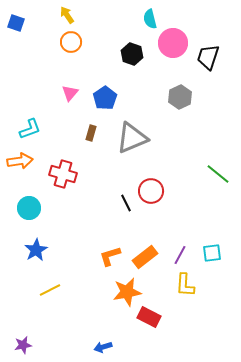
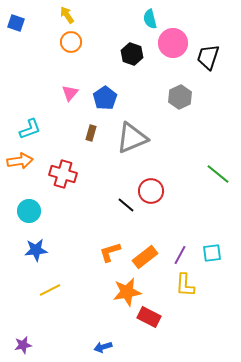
black line: moved 2 px down; rotated 24 degrees counterclockwise
cyan circle: moved 3 px down
blue star: rotated 25 degrees clockwise
orange L-shape: moved 4 px up
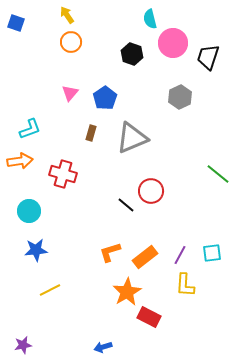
orange star: rotated 20 degrees counterclockwise
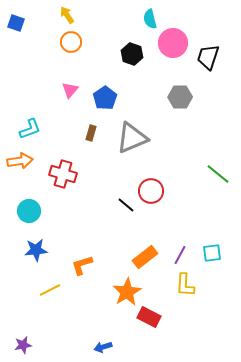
pink triangle: moved 3 px up
gray hexagon: rotated 25 degrees clockwise
orange L-shape: moved 28 px left, 13 px down
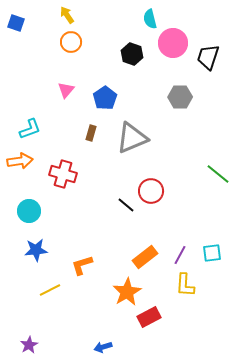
pink triangle: moved 4 px left
red rectangle: rotated 55 degrees counterclockwise
purple star: moved 6 px right; rotated 18 degrees counterclockwise
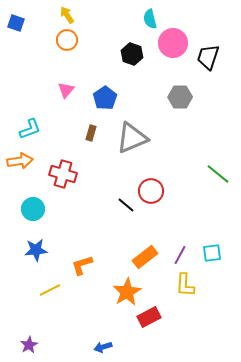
orange circle: moved 4 px left, 2 px up
cyan circle: moved 4 px right, 2 px up
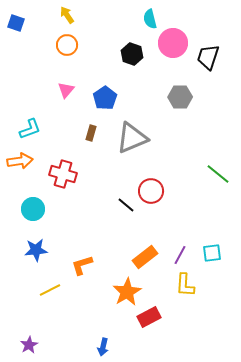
orange circle: moved 5 px down
blue arrow: rotated 60 degrees counterclockwise
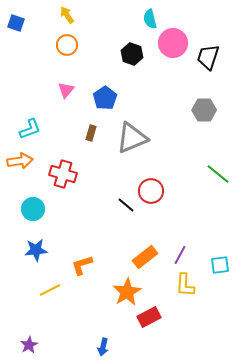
gray hexagon: moved 24 px right, 13 px down
cyan square: moved 8 px right, 12 px down
